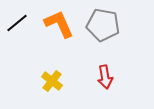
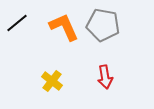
orange L-shape: moved 5 px right, 3 px down
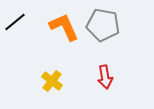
black line: moved 2 px left, 1 px up
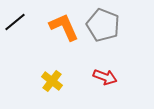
gray pentagon: rotated 12 degrees clockwise
red arrow: rotated 60 degrees counterclockwise
